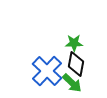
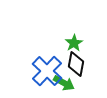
green star: rotated 30 degrees counterclockwise
green arrow: moved 8 px left; rotated 15 degrees counterclockwise
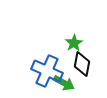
black diamond: moved 6 px right
blue cross: rotated 20 degrees counterclockwise
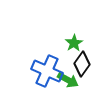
black diamond: rotated 25 degrees clockwise
green arrow: moved 4 px right, 3 px up
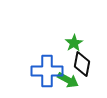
black diamond: rotated 25 degrees counterclockwise
blue cross: rotated 24 degrees counterclockwise
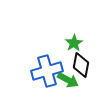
black diamond: moved 1 px left, 1 px down
blue cross: rotated 16 degrees counterclockwise
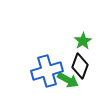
green star: moved 9 px right, 2 px up
black diamond: moved 1 px left, 1 px down; rotated 10 degrees clockwise
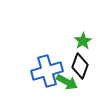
green arrow: moved 1 px left, 2 px down
